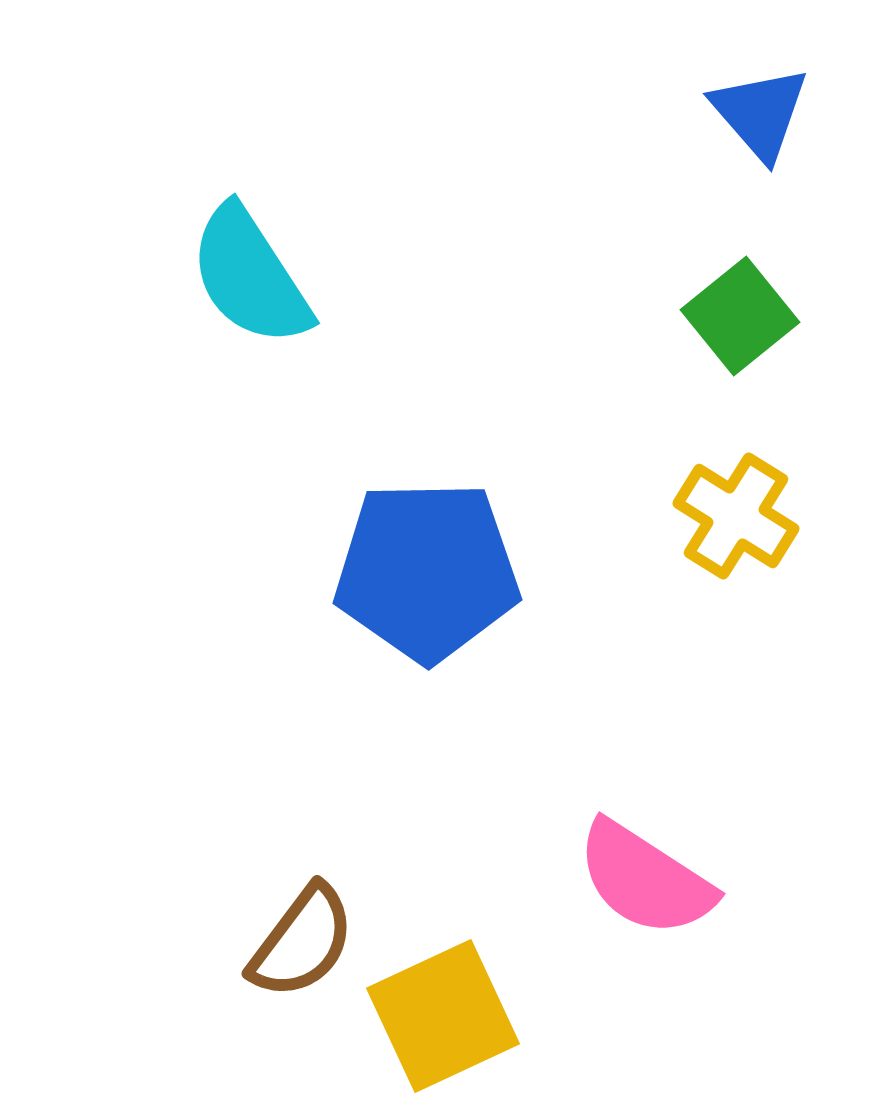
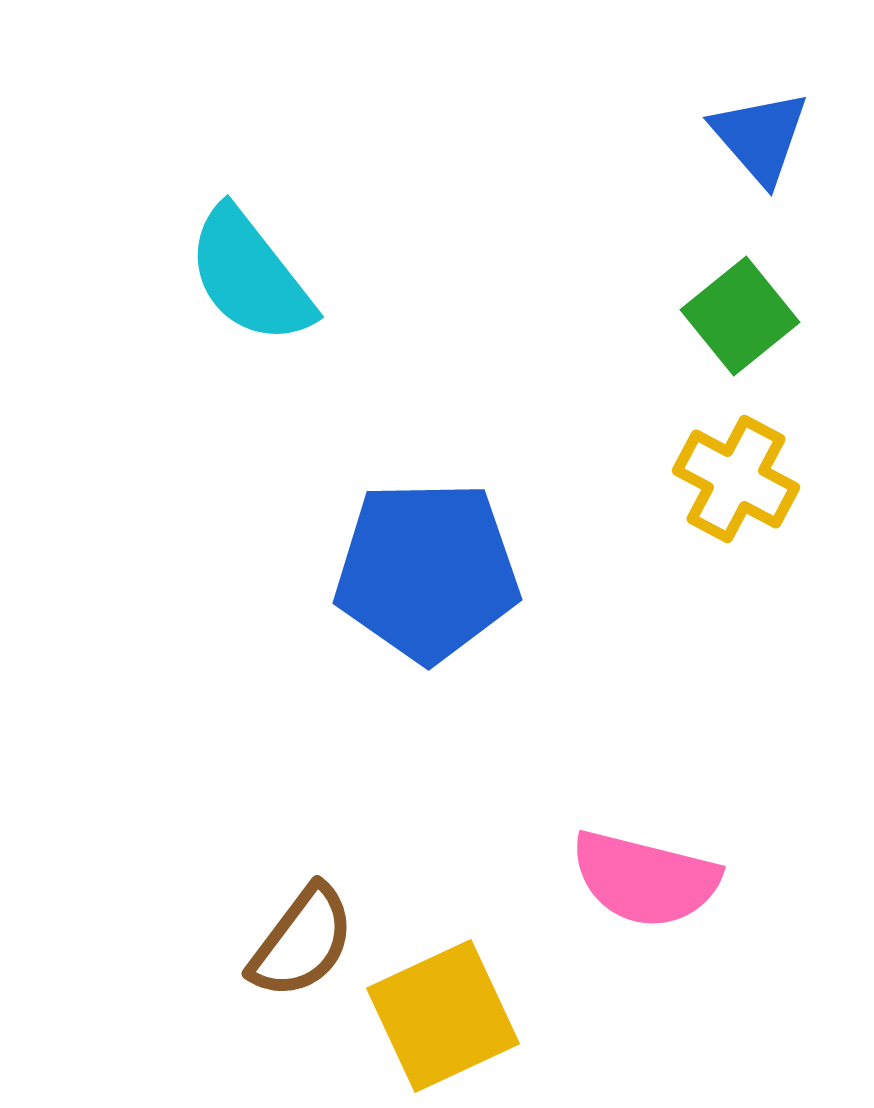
blue triangle: moved 24 px down
cyan semicircle: rotated 5 degrees counterclockwise
yellow cross: moved 37 px up; rotated 4 degrees counterclockwise
pink semicircle: rotated 19 degrees counterclockwise
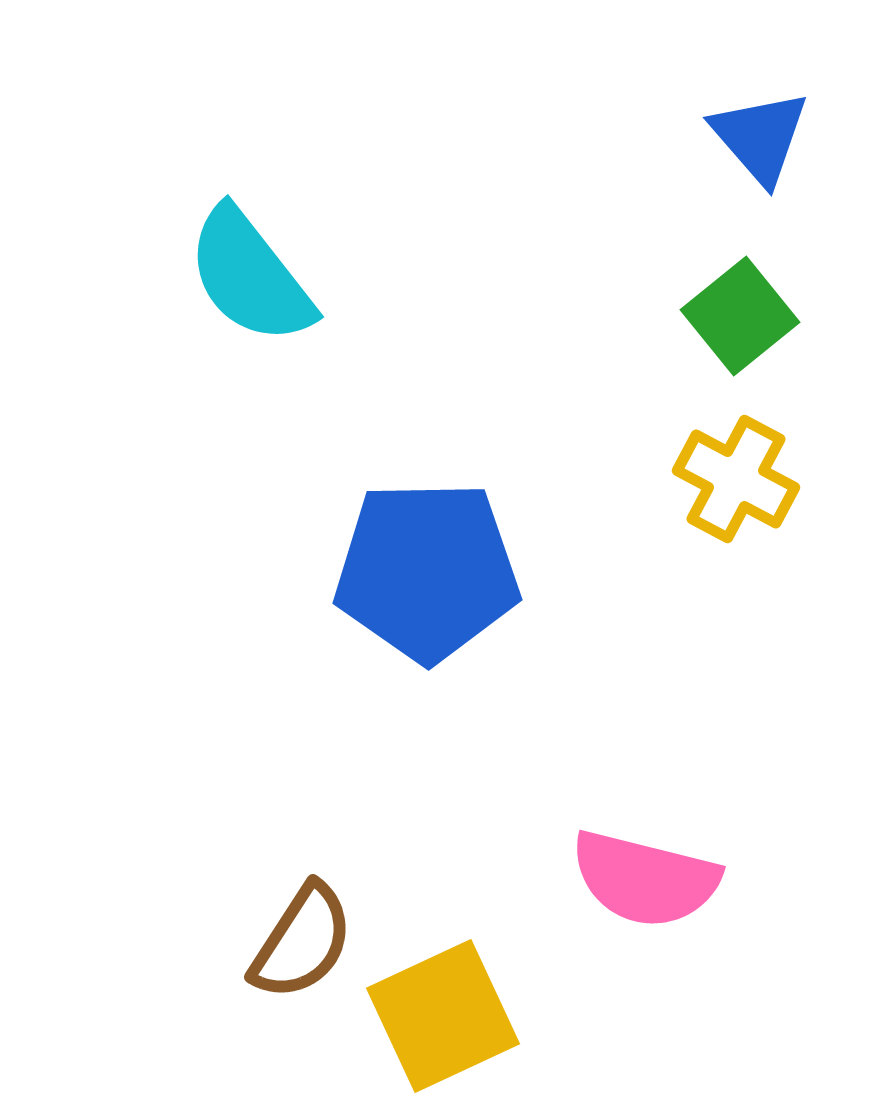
brown semicircle: rotated 4 degrees counterclockwise
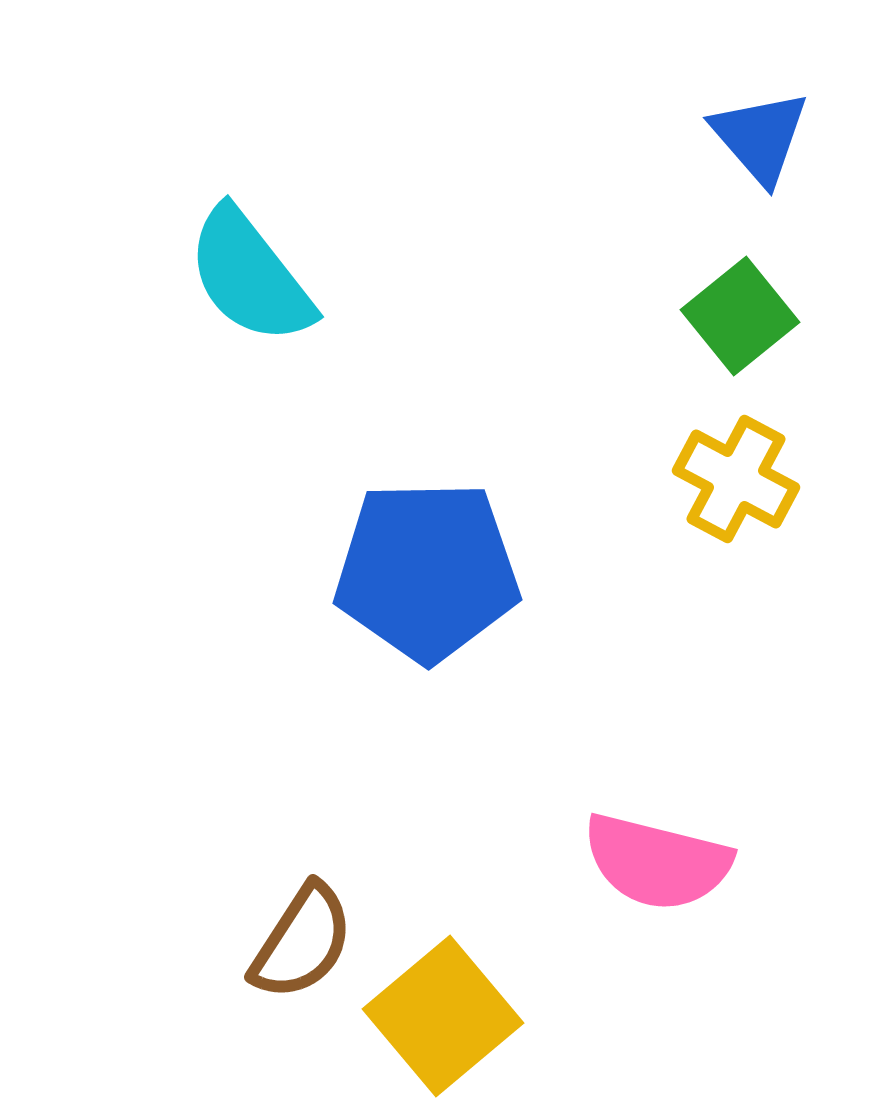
pink semicircle: moved 12 px right, 17 px up
yellow square: rotated 15 degrees counterclockwise
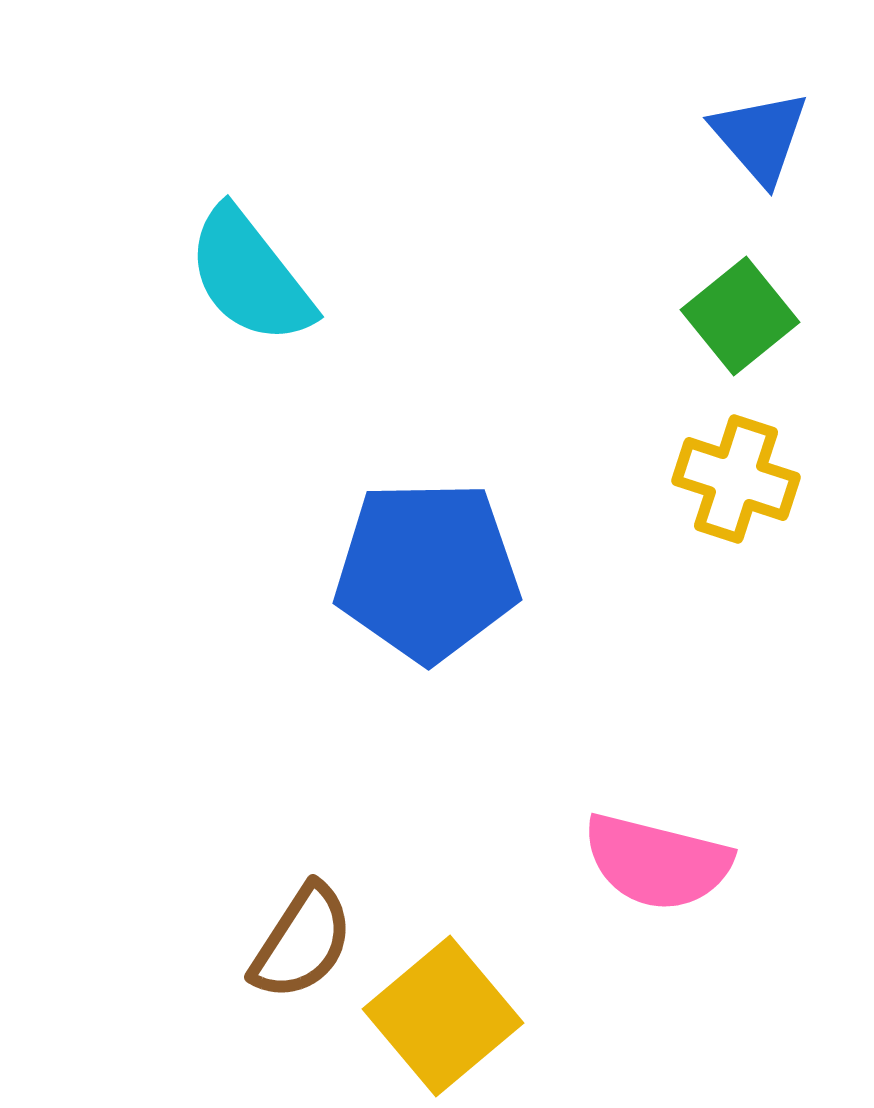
yellow cross: rotated 10 degrees counterclockwise
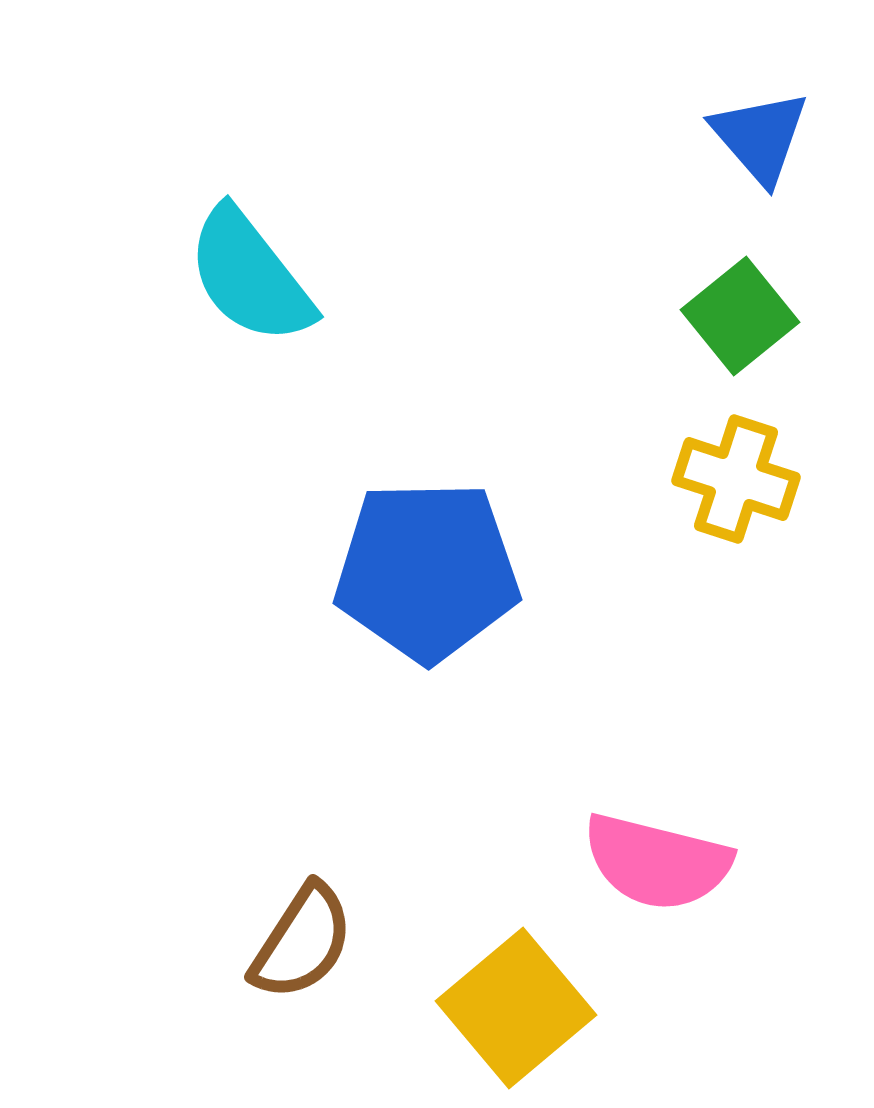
yellow square: moved 73 px right, 8 px up
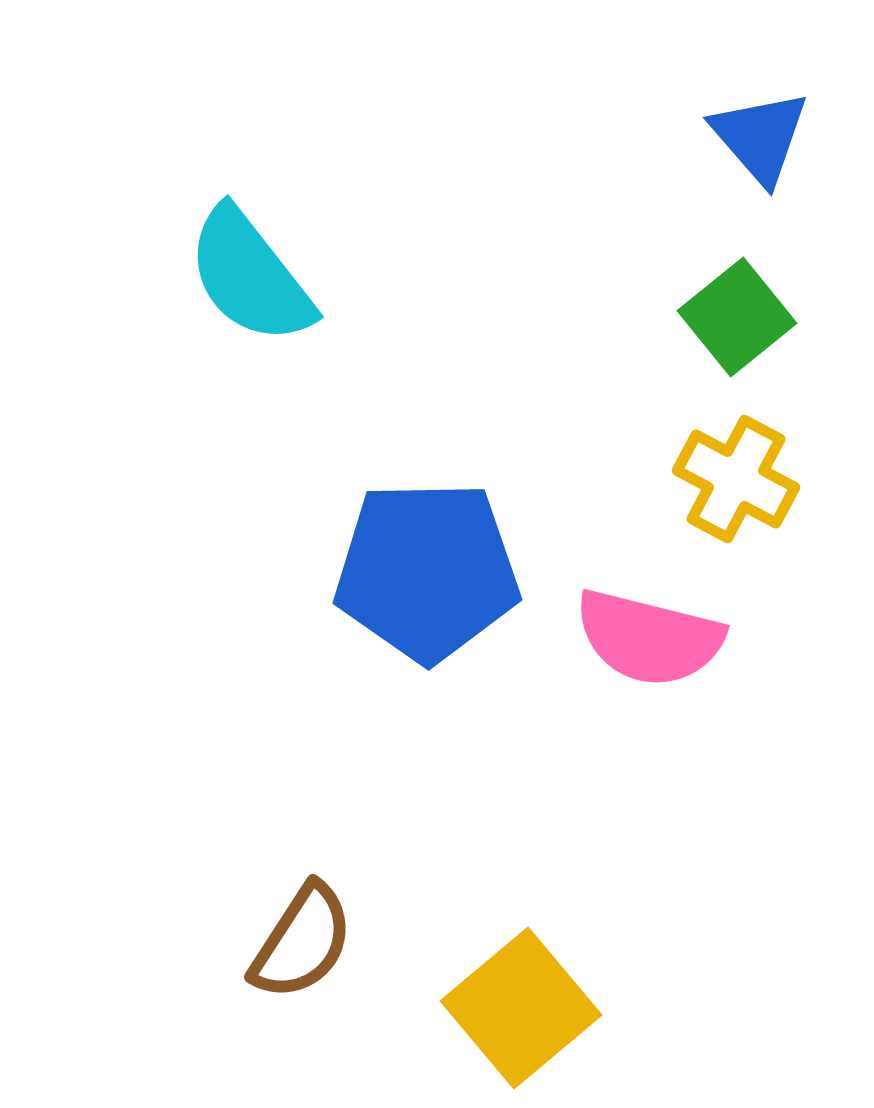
green square: moved 3 px left, 1 px down
yellow cross: rotated 10 degrees clockwise
pink semicircle: moved 8 px left, 224 px up
yellow square: moved 5 px right
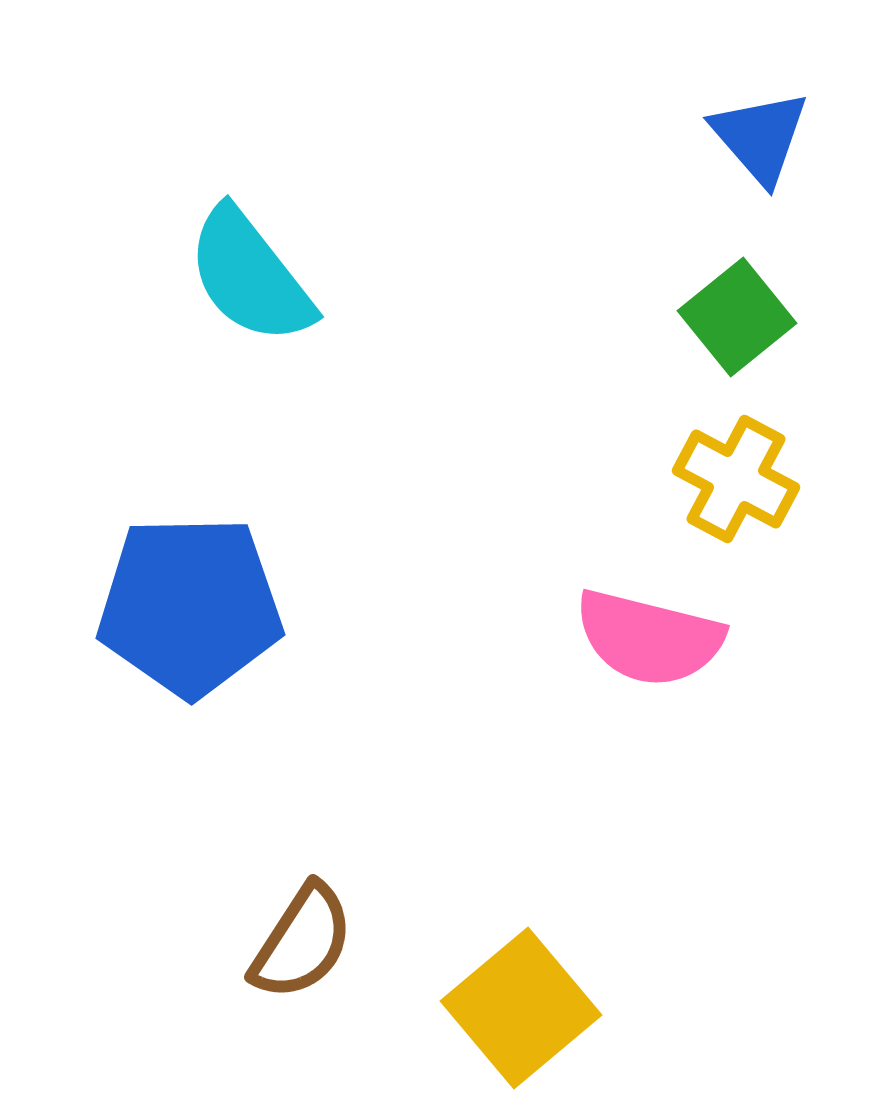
blue pentagon: moved 237 px left, 35 px down
